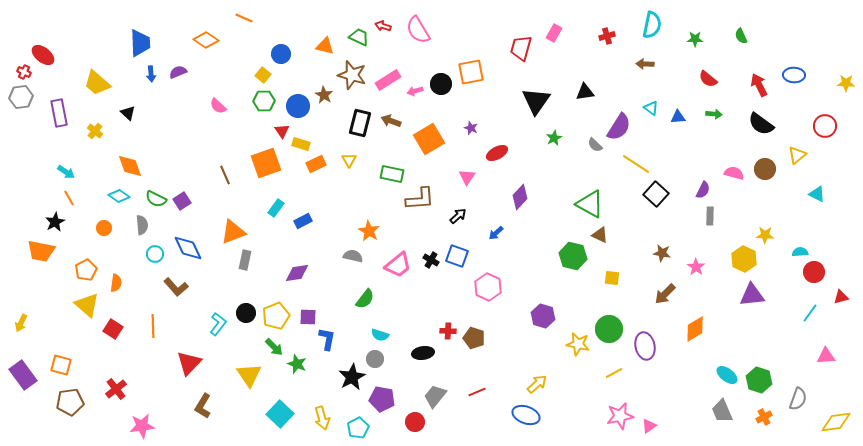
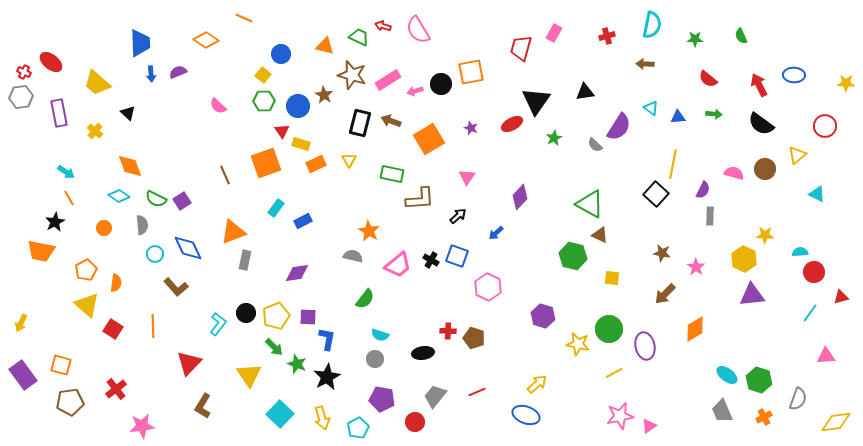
red ellipse at (43, 55): moved 8 px right, 7 px down
red ellipse at (497, 153): moved 15 px right, 29 px up
yellow line at (636, 164): moved 37 px right; rotated 68 degrees clockwise
black star at (352, 377): moved 25 px left
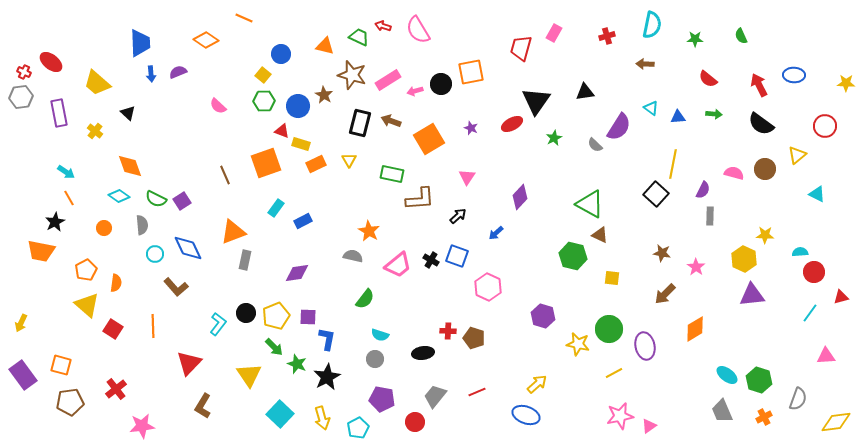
red triangle at (282, 131): rotated 35 degrees counterclockwise
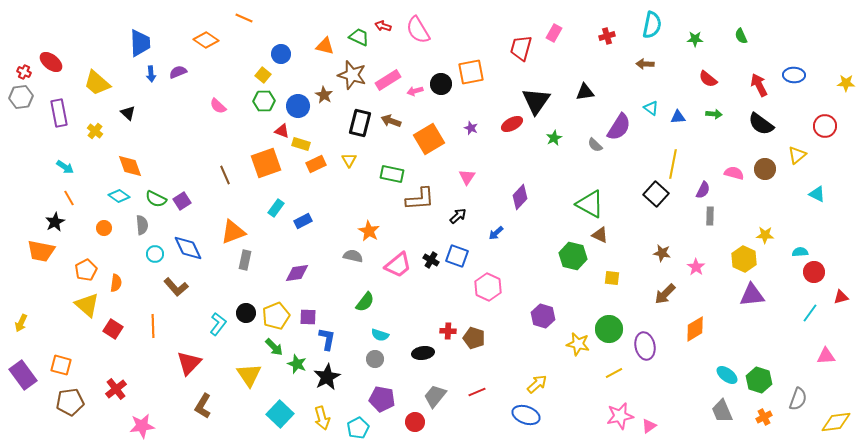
cyan arrow at (66, 172): moved 1 px left, 5 px up
green semicircle at (365, 299): moved 3 px down
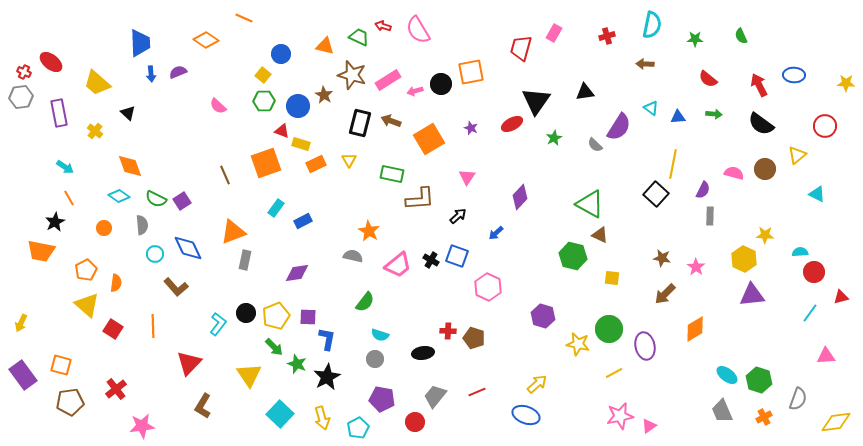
brown star at (662, 253): moved 5 px down
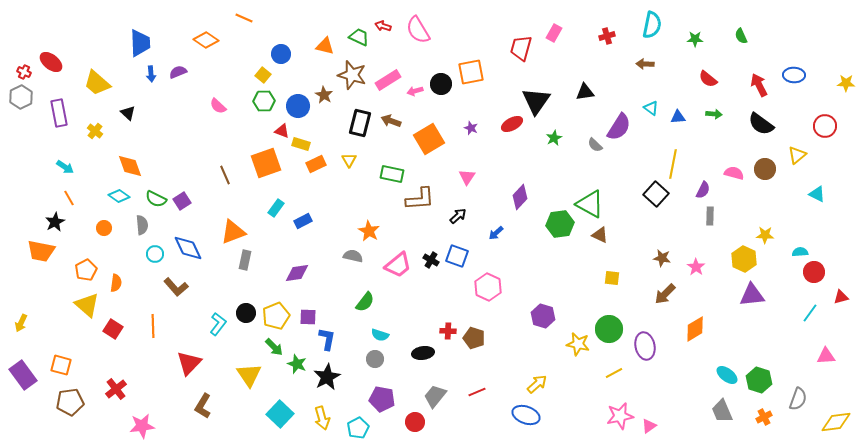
gray hexagon at (21, 97): rotated 20 degrees counterclockwise
green hexagon at (573, 256): moved 13 px left, 32 px up; rotated 20 degrees counterclockwise
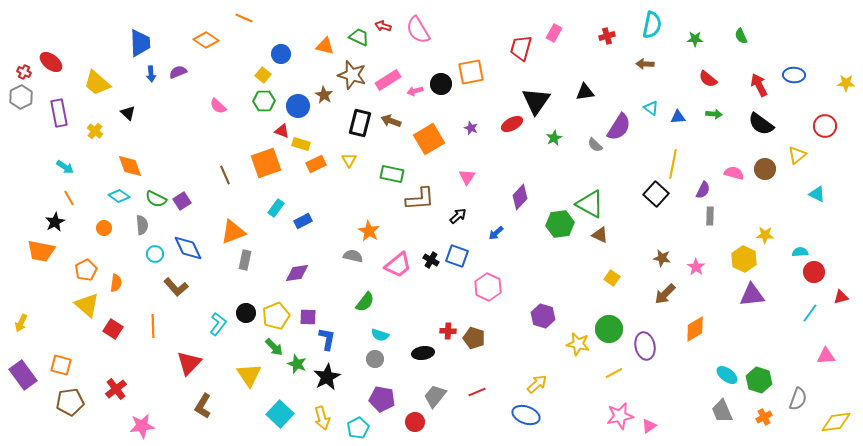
yellow square at (612, 278): rotated 28 degrees clockwise
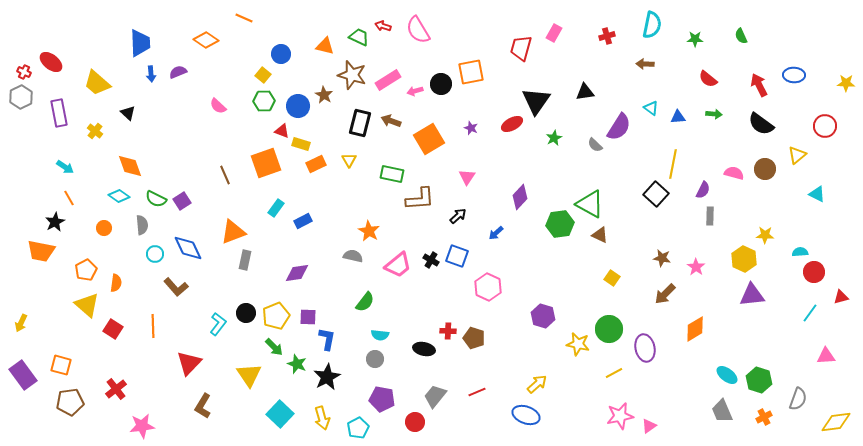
cyan semicircle at (380, 335): rotated 12 degrees counterclockwise
purple ellipse at (645, 346): moved 2 px down
black ellipse at (423, 353): moved 1 px right, 4 px up; rotated 20 degrees clockwise
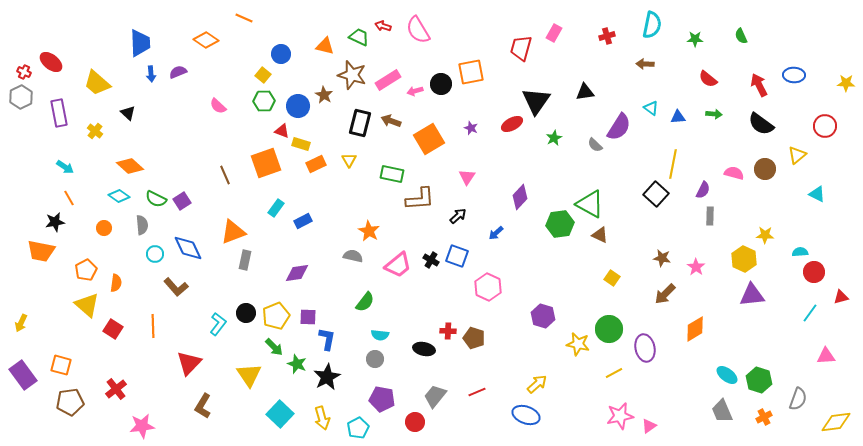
orange diamond at (130, 166): rotated 28 degrees counterclockwise
black star at (55, 222): rotated 18 degrees clockwise
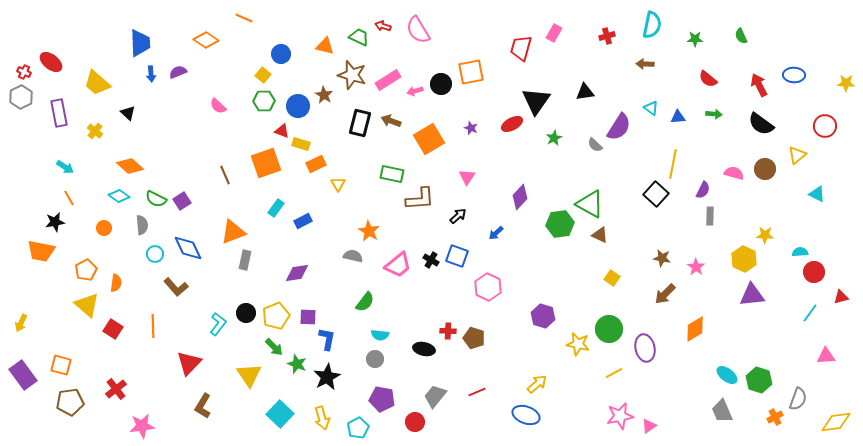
yellow triangle at (349, 160): moved 11 px left, 24 px down
orange cross at (764, 417): moved 11 px right
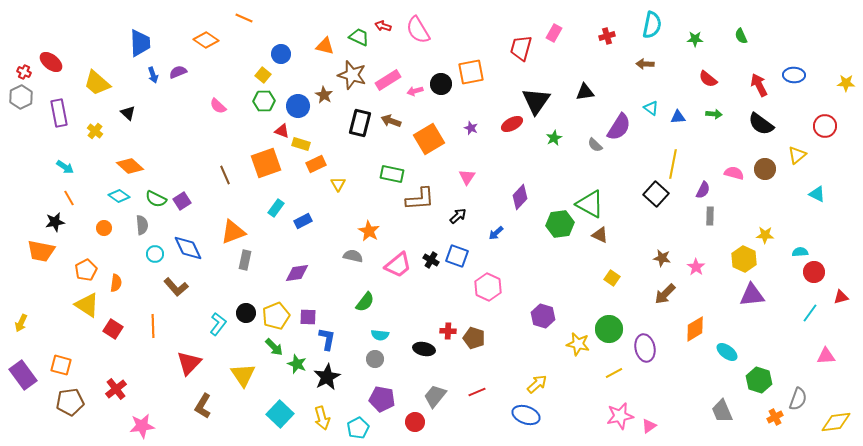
blue arrow at (151, 74): moved 2 px right, 1 px down; rotated 14 degrees counterclockwise
yellow triangle at (87, 305): rotated 8 degrees counterclockwise
yellow triangle at (249, 375): moved 6 px left
cyan ellipse at (727, 375): moved 23 px up
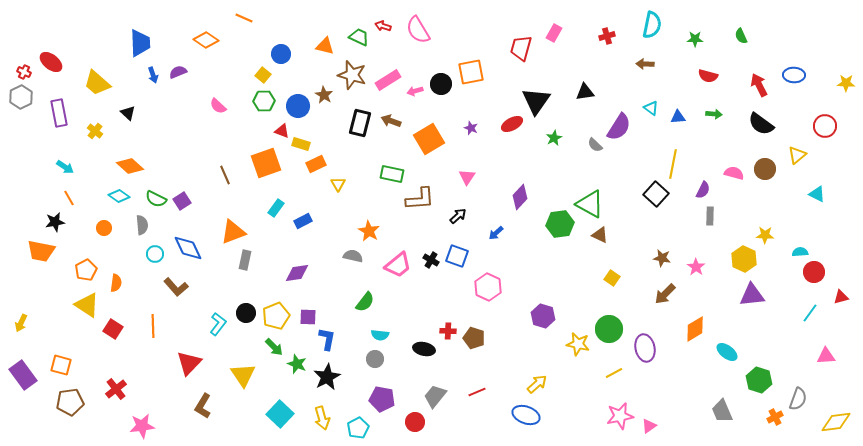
red semicircle at (708, 79): moved 3 px up; rotated 24 degrees counterclockwise
